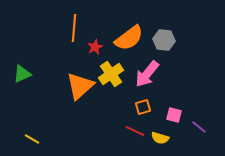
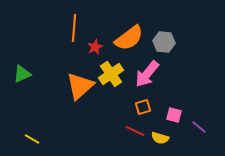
gray hexagon: moved 2 px down
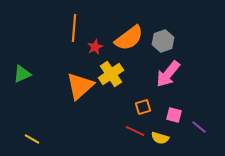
gray hexagon: moved 1 px left, 1 px up; rotated 25 degrees counterclockwise
pink arrow: moved 21 px right
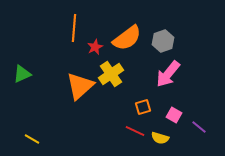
orange semicircle: moved 2 px left
pink square: rotated 14 degrees clockwise
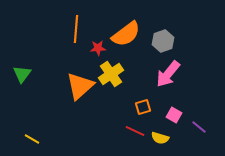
orange line: moved 2 px right, 1 px down
orange semicircle: moved 1 px left, 4 px up
red star: moved 3 px right, 1 px down; rotated 21 degrees clockwise
green triangle: rotated 30 degrees counterclockwise
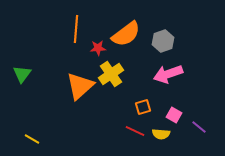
pink arrow: rotated 32 degrees clockwise
yellow semicircle: moved 1 px right, 4 px up; rotated 12 degrees counterclockwise
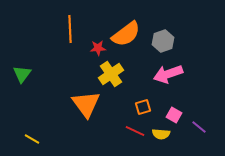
orange line: moved 6 px left; rotated 8 degrees counterclockwise
orange triangle: moved 6 px right, 18 px down; rotated 24 degrees counterclockwise
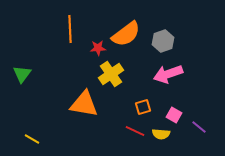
orange triangle: moved 2 px left; rotated 44 degrees counterclockwise
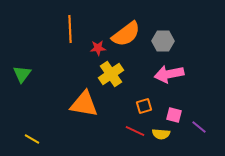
gray hexagon: rotated 20 degrees clockwise
pink arrow: moved 1 px right; rotated 8 degrees clockwise
orange square: moved 1 px right, 1 px up
pink square: rotated 14 degrees counterclockwise
